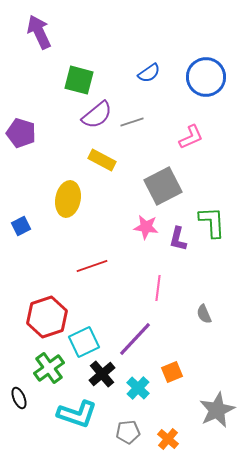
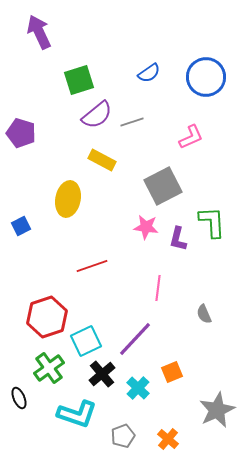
green square: rotated 32 degrees counterclockwise
cyan square: moved 2 px right, 1 px up
gray pentagon: moved 5 px left, 4 px down; rotated 15 degrees counterclockwise
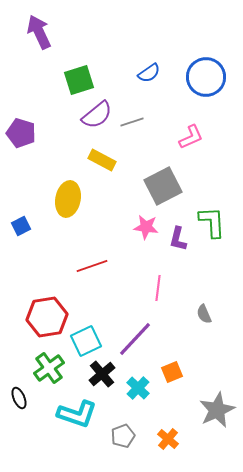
red hexagon: rotated 9 degrees clockwise
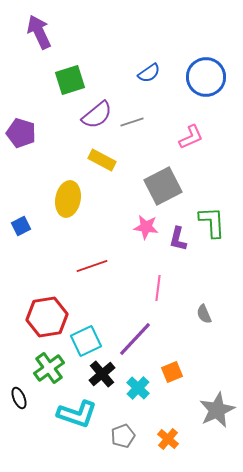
green square: moved 9 px left
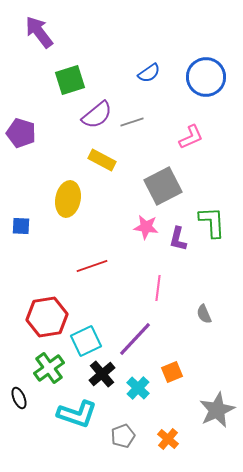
purple arrow: rotated 12 degrees counterclockwise
blue square: rotated 30 degrees clockwise
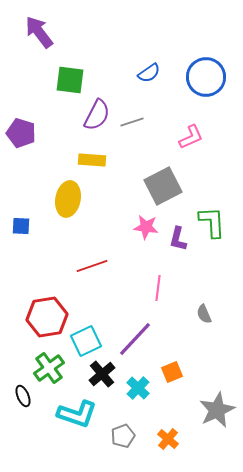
green square: rotated 24 degrees clockwise
purple semicircle: rotated 24 degrees counterclockwise
yellow rectangle: moved 10 px left; rotated 24 degrees counterclockwise
black ellipse: moved 4 px right, 2 px up
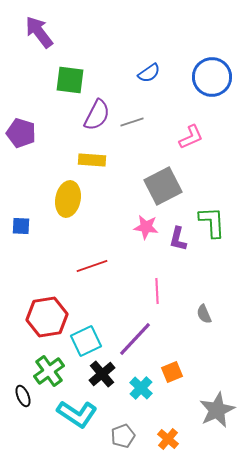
blue circle: moved 6 px right
pink line: moved 1 px left, 3 px down; rotated 10 degrees counterclockwise
green cross: moved 3 px down
cyan cross: moved 3 px right
cyan L-shape: rotated 15 degrees clockwise
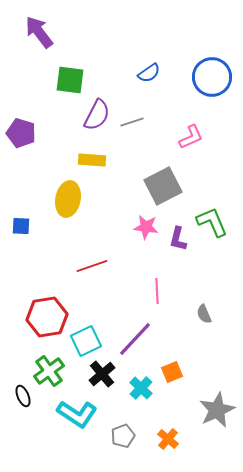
green L-shape: rotated 20 degrees counterclockwise
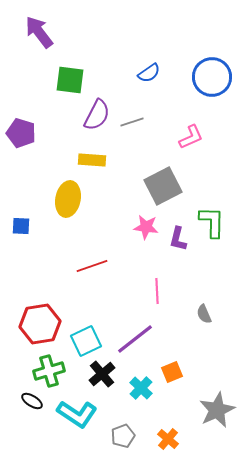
green L-shape: rotated 24 degrees clockwise
red hexagon: moved 7 px left, 7 px down
purple line: rotated 9 degrees clockwise
green cross: rotated 20 degrees clockwise
black ellipse: moved 9 px right, 5 px down; rotated 35 degrees counterclockwise
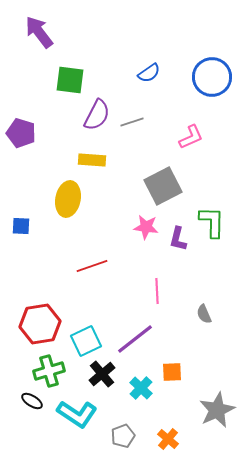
orange square: rotated 20 degrees clockwise
